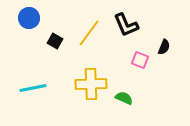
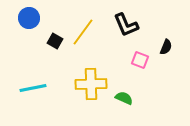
yellow line: moved 6 px left, 1 px up
black semicircle: moved 2 px right
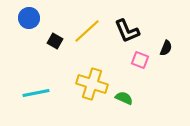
black L-shape: moved 1 px right, 6 px down
yellow line: moved 4 px right, 1 px up; rotated 12 degrees clockwise
black semicircle: moved 1 px down
yellow cross: moved 1 px right; rotated 20 degrees clockwise
cyan line: moved 3 px right, 5 px down
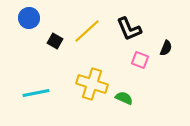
black L-shape: moved 2 px right, 2 px up
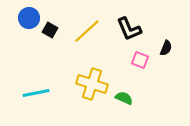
black square: moved 5 px left, 11 px up
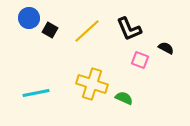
black semicircle: rotated 84 degrees counterclockwise
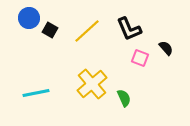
black semicircle: rotated 21 degrees clockwise
pink square: moved 2 px up
yellow cross: rotated 32 degrees clockwise
green semicircle: rotated 42 degrees clockwise
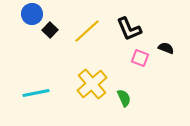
blue circle: moved 3 px right, 4 px up
black square: rotated 14 degrees clockwise
black semicircle: rotated 28 degrees counterclockwise
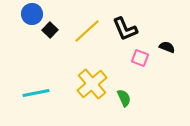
black L-shape: moved 4 px left
black semicircle: moved 1 px right, 1 px up
